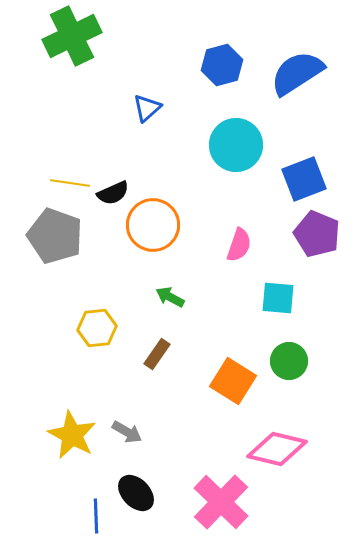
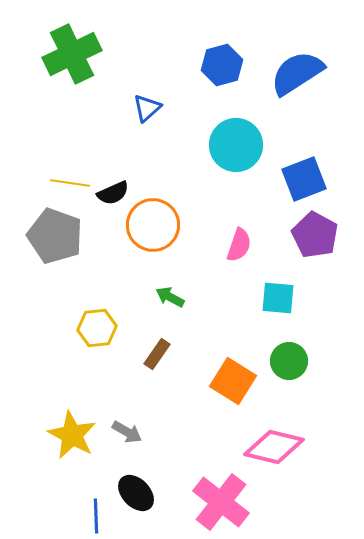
green cross: moved 18 px down
purple pentagon: moved 2 px left, 1 px down; rotated 6 degrees clockwise
pink diamond: moved 3 px left, 2 px up
pink cross: rotated 6 degrees counterclockwise
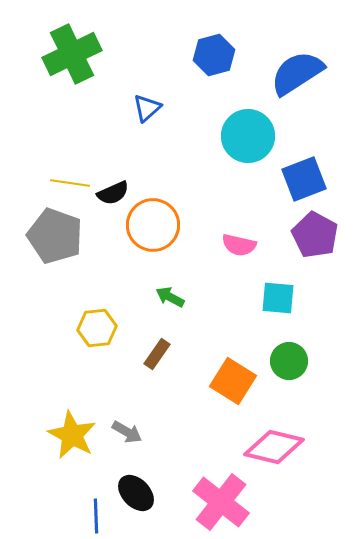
blue hexagon: moved 8 px left, 10 px up
cyan circle: moved 12 px right, 9 px up
pink semicircle: rotated 84 degrees clockwise
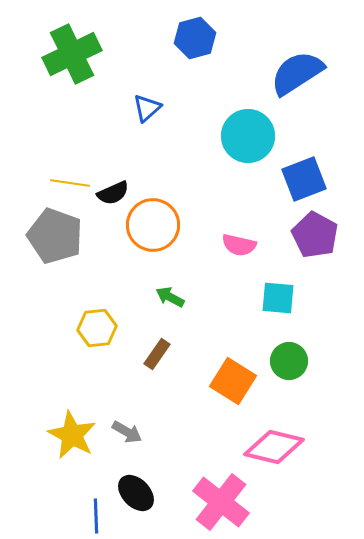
blue hexagon: moved 19 px left, 17 px up
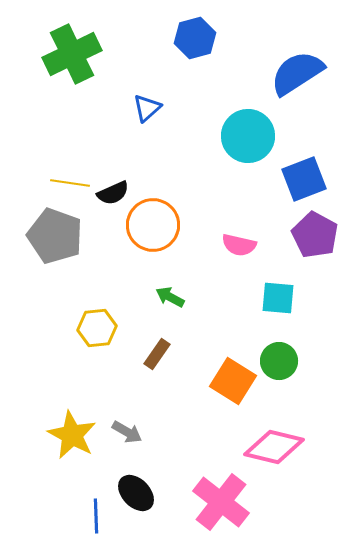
green circle: moved 10 px left
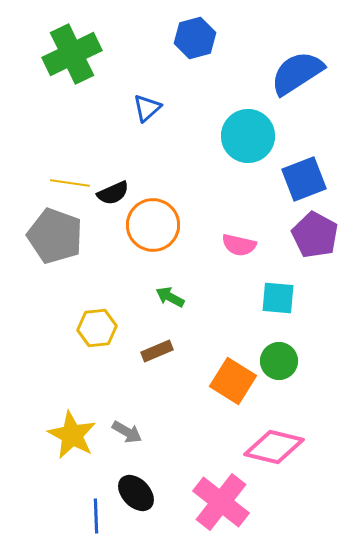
brown rectangle: moved 3 px up; rotated 32 degrees clockwise
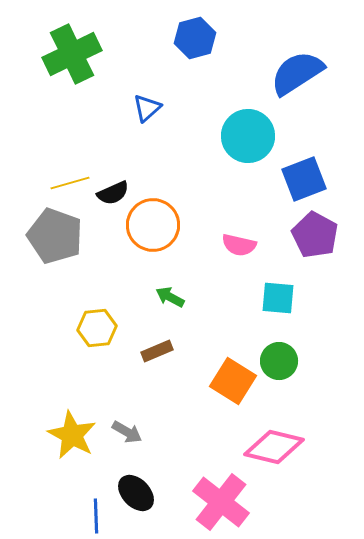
yellow line: rotated 24 degrees counterclockwise
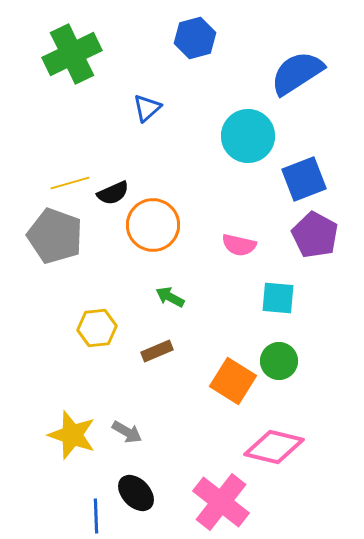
yellow star: rotated 9 degrees counterclockwise
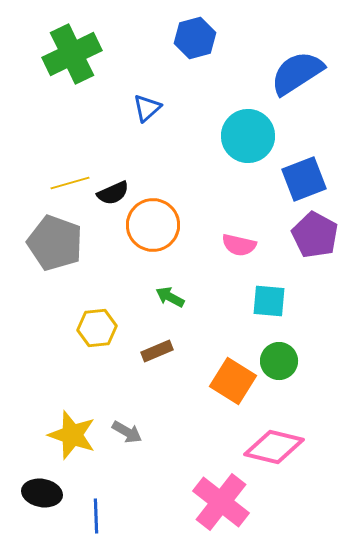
gray pentagon: moved 7 px down
cyan square: moved 9 px left, 3 px down
black ellipse: moved 94 px left; rotated 36 degrees counterclockwise
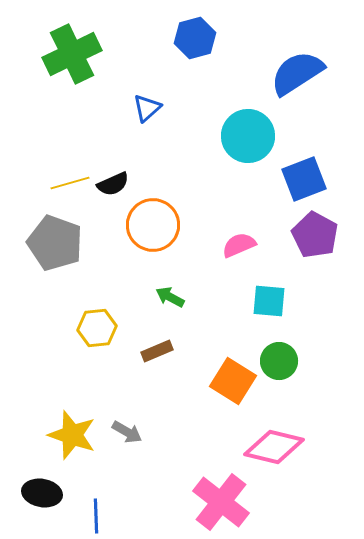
black semicircle: moved 9 px up
pink semicircle: rotated 144 degrees clockwise
